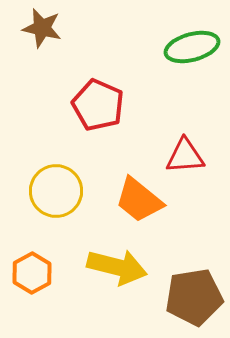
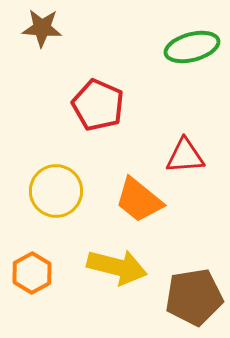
brown star: rotated 9 degrees counterclockwise
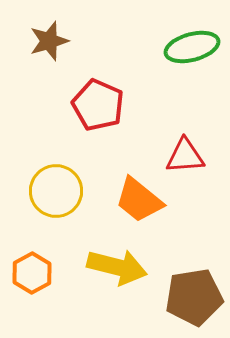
brown star: moved 7 px right, 13 px down; rotated 21 degrees counterclockwise
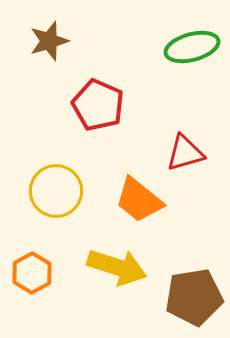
red triangle: moved 3 px up; rotated 12 degrees counterclockwise
yellow arrow: rotated 4 degrees clockwise
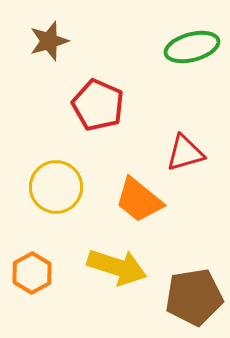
yellow circle: moved 4 px up
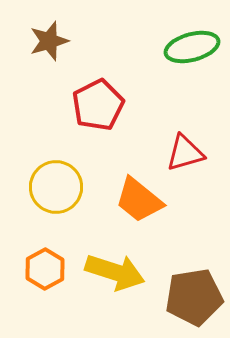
red pentagon: rotated 21 degrees clockwise
yellow arrow: moved 2 px left, 5 px down
orange hexagon: moved 13 px right, 4 px up
